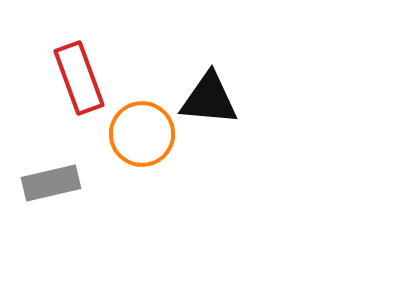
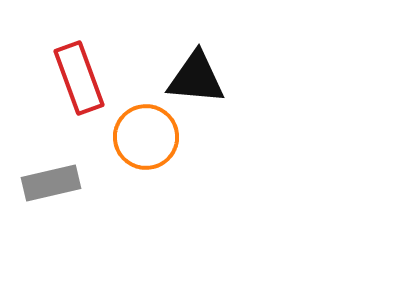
black triangle: moved 13 px left, 21 px up
orange circle: moved 4 px right, 3 px down
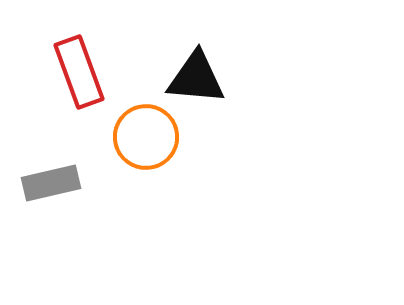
red rectangle: moved 6 px up
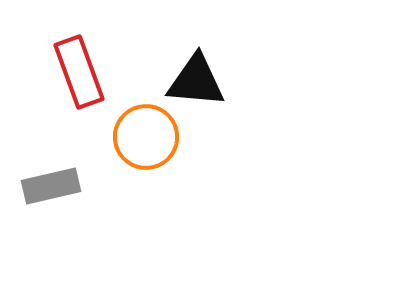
black triangle: moved 3 px down
gray rectangle: moved 3 px down
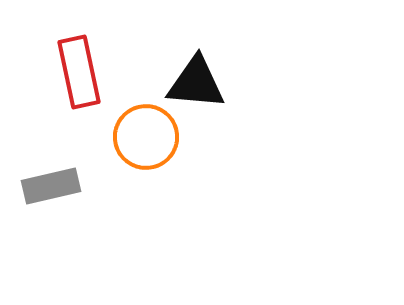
red rectangle: rotated 8 degrees clockwise
black triangle: moved 2 px down
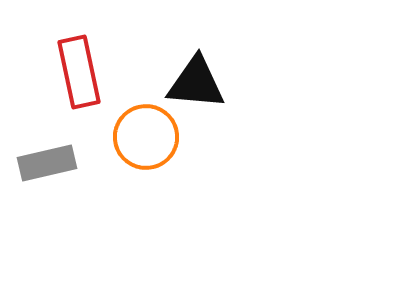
gray rectangle: moved 4 px left, 23 px up
